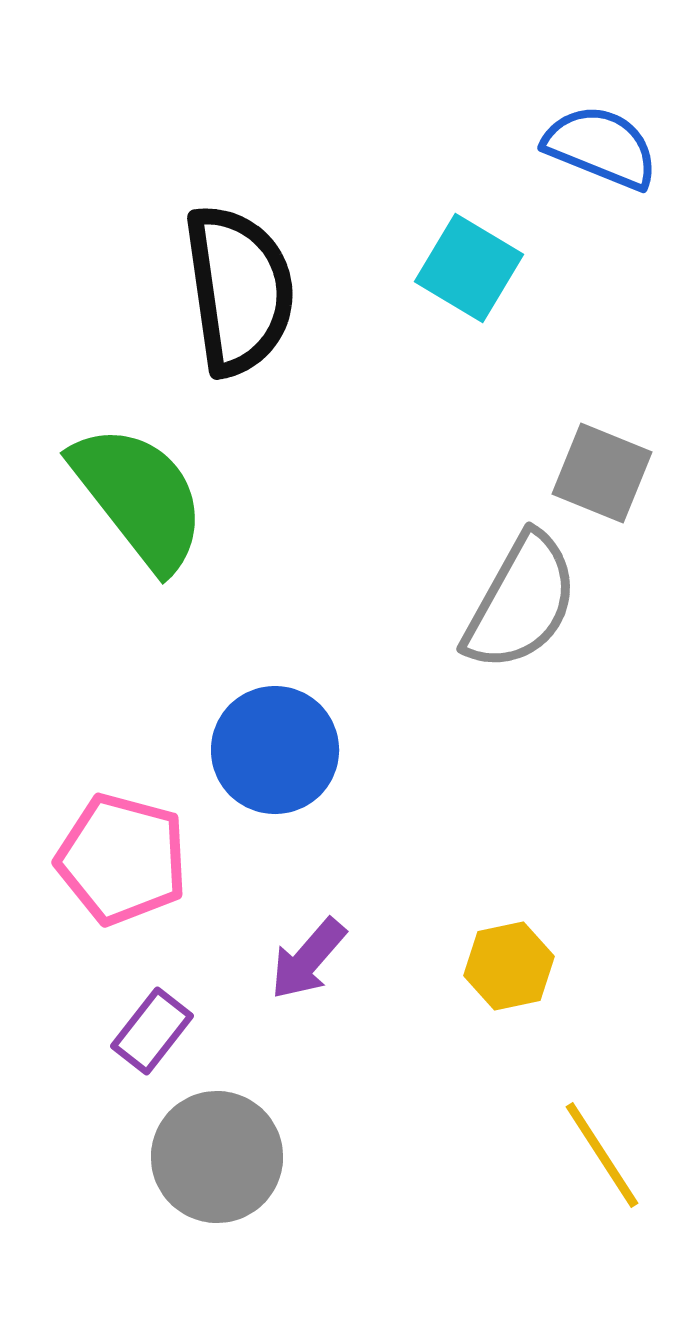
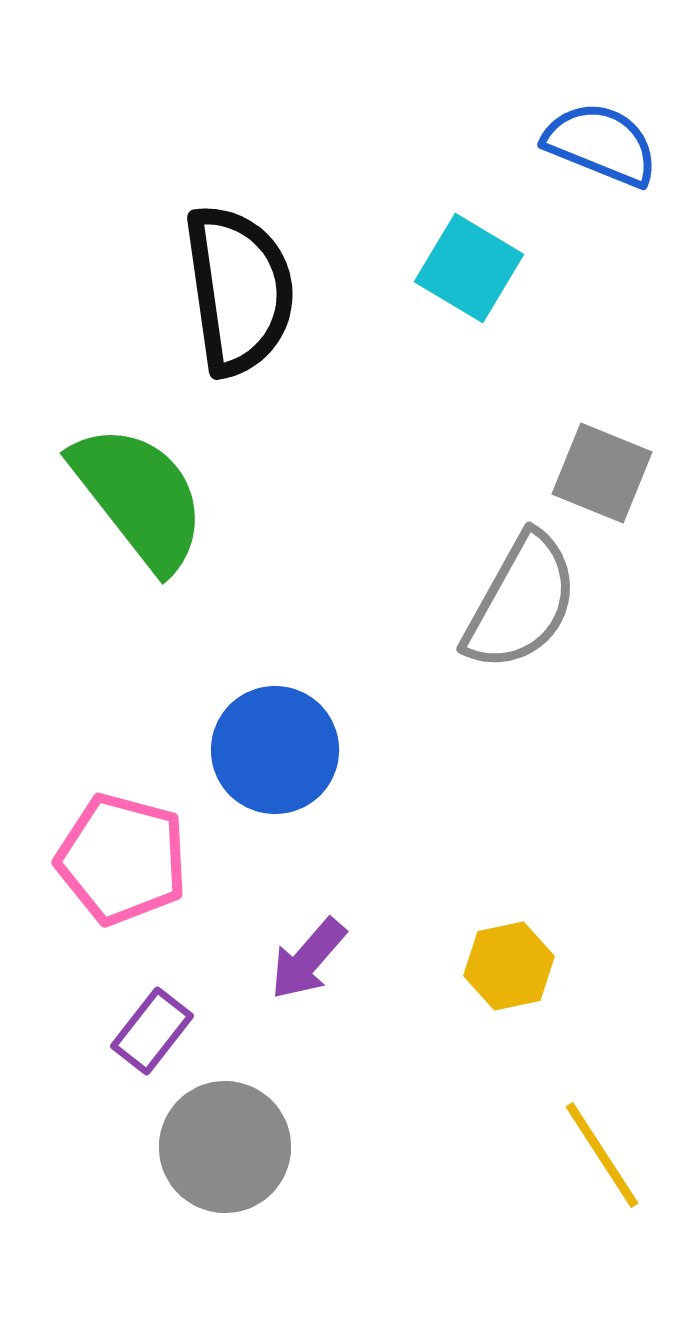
blue semicircle: moved 3 px up
gray circle: moved 8 px right, 10 px up
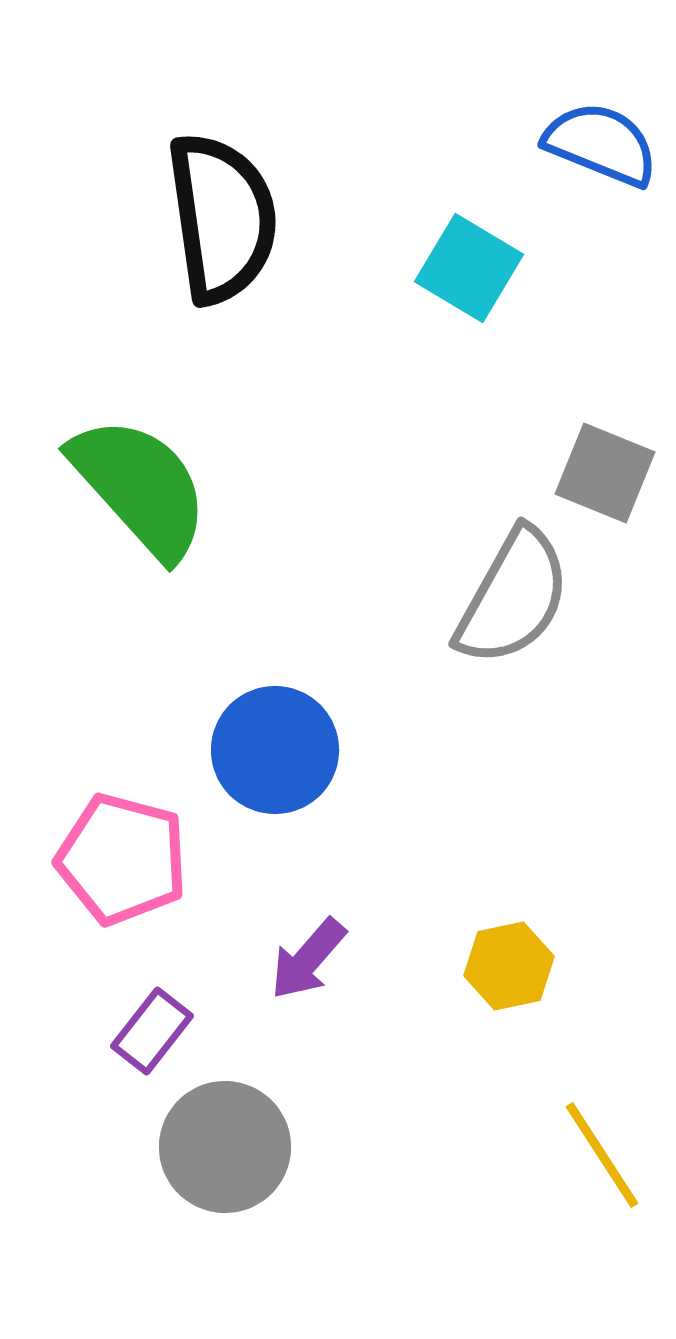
black semicircle: moved 17 px left, 72 px up
gray square: moved 3 px right
green semicircle: moved 1 px right, 10 px up; rotated 4 degrees counterclockwise
gray semicircle: moved 8 px left, 5 px up
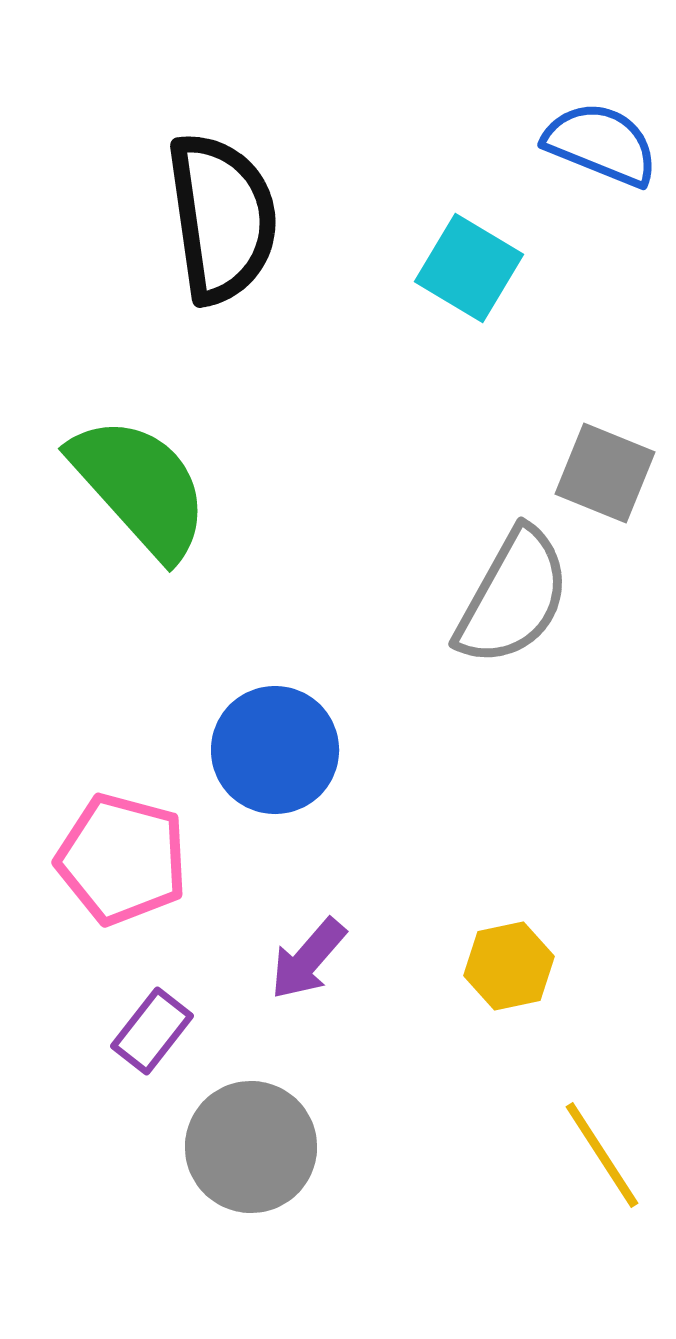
gray circle: moved 26 px right
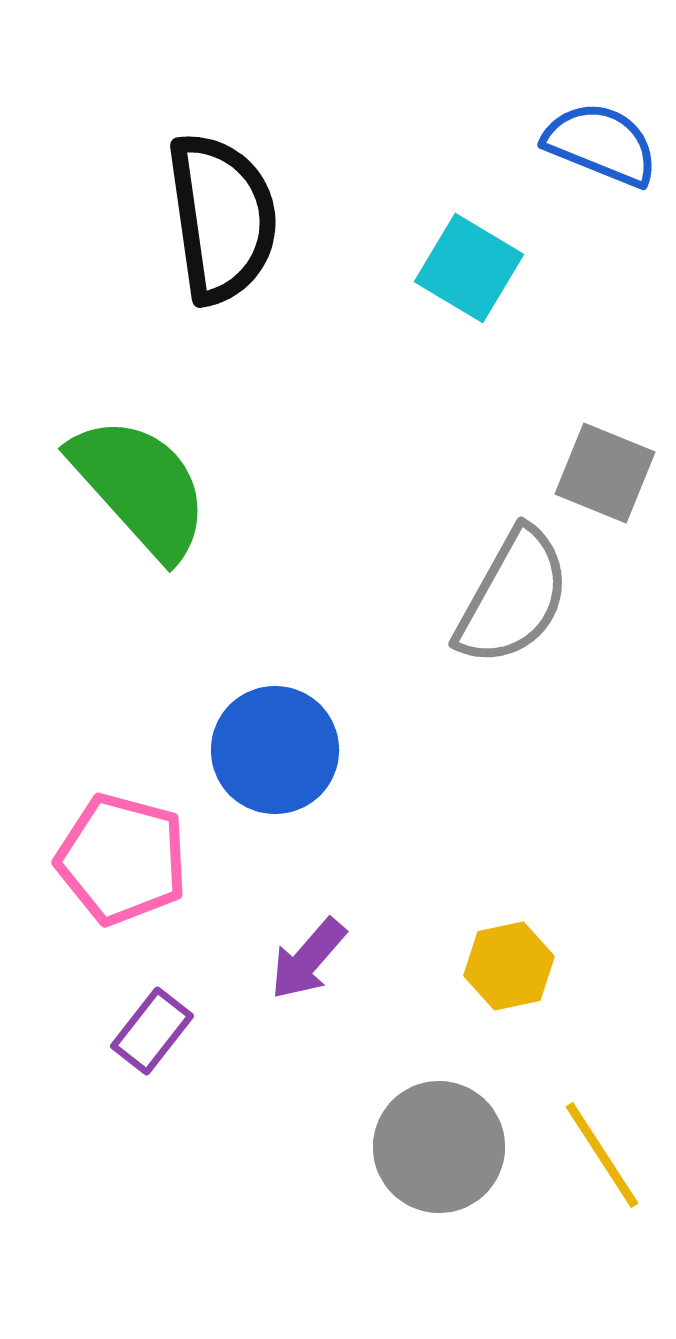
gray circle: moved 188 px right
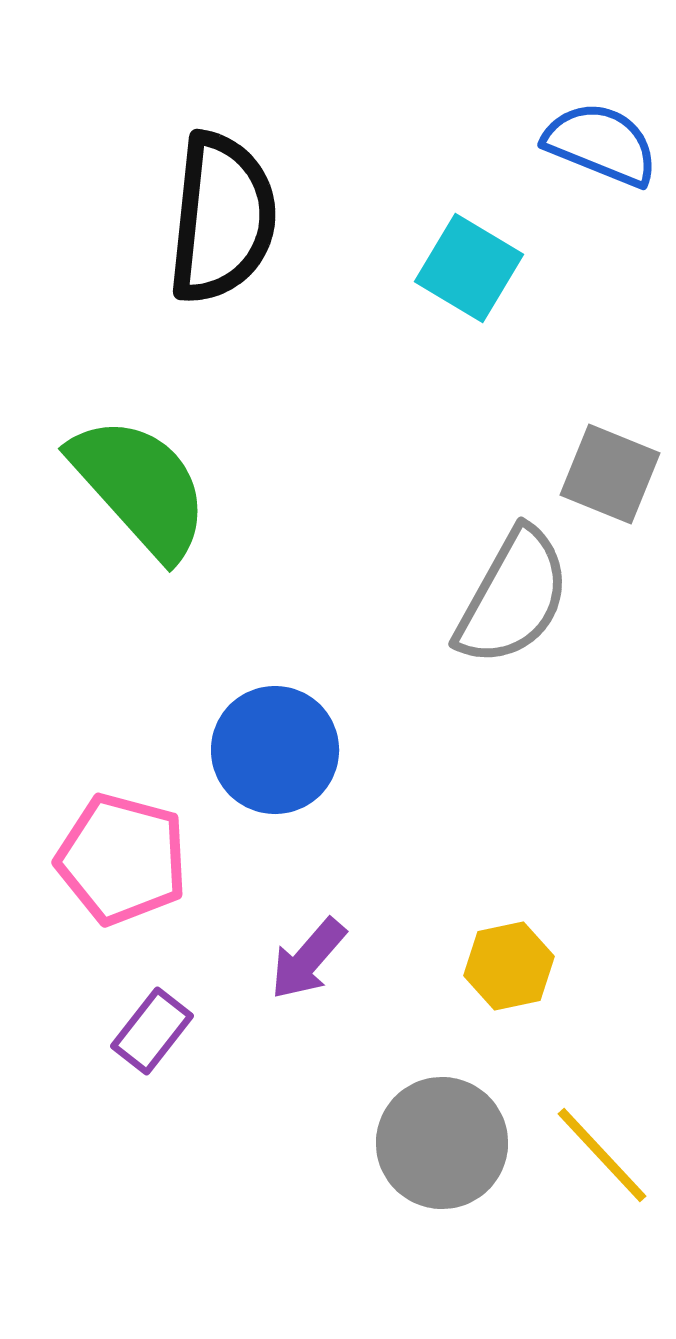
black semicircle: rotated 14 degrees clockwise
gray square: moved 5 px right, 1 px down
gray circle: moved 3 px right, 4 px up
yellow line: rotated 10 degrees counterclockwise
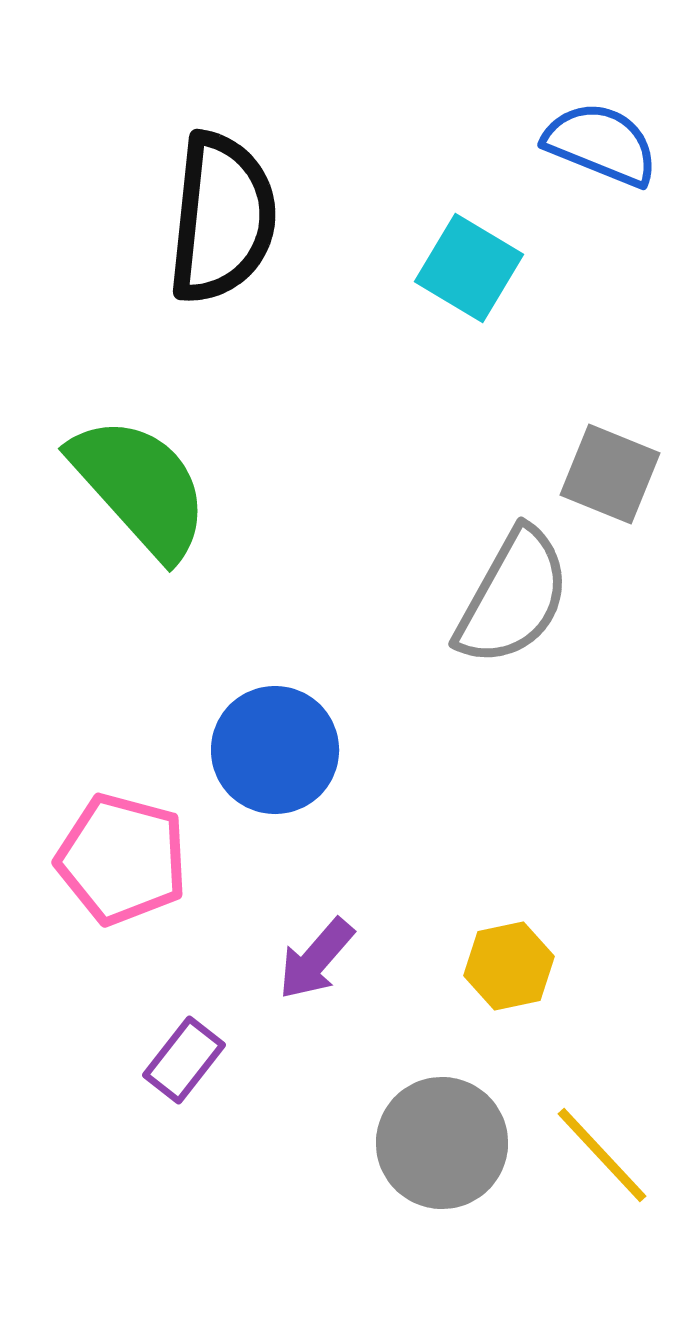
purple arrow: moved 8 px right
purple rectangle: moved 32 px right, 29 px down
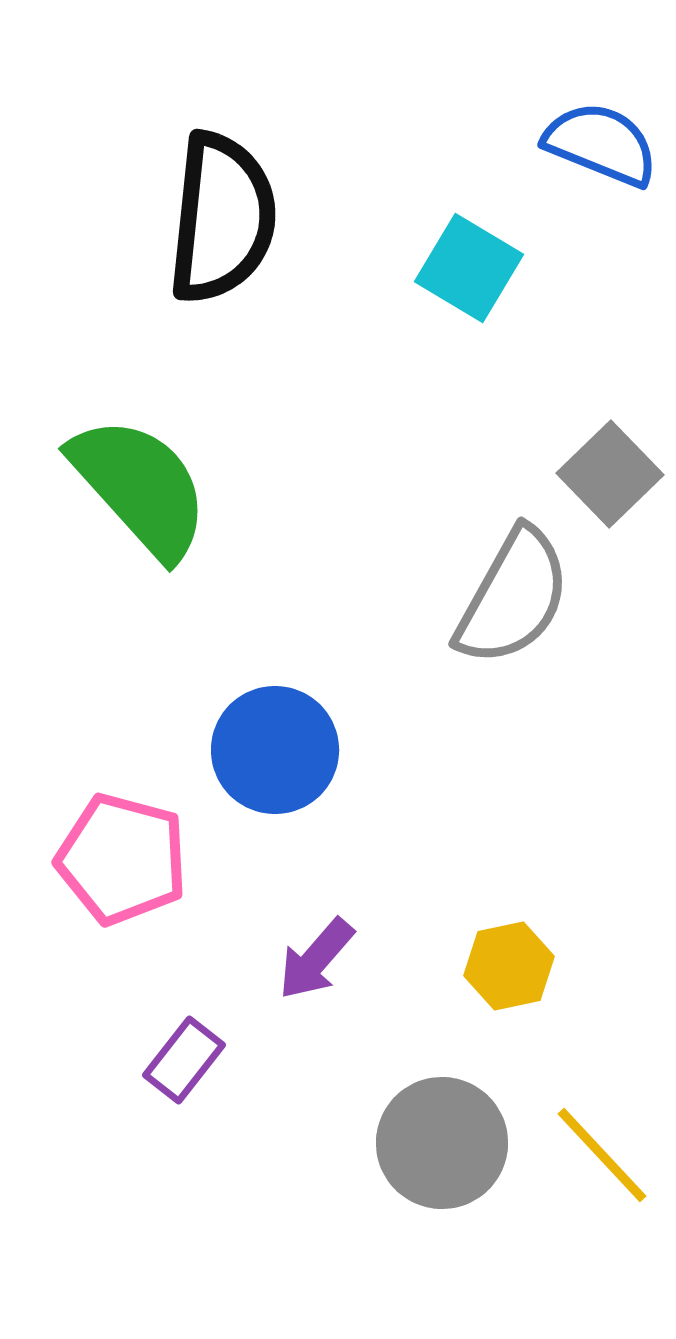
gray square: rotated 24 degrees clockwise
